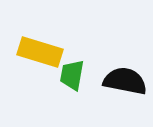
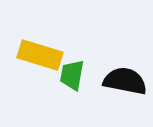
yellow rectangle: moved 3 px down
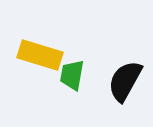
black semicircle: rotated 72 degrees counterclockwise
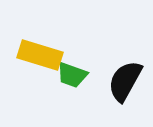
green trapezoid: rotated 80 degrees counterclockwise
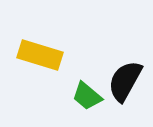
green trapezoid: moved 15 px right, 21 px down; rotated 20 degrees clockwise
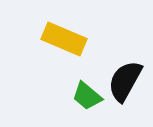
yellow rectangle: moved 24 px right, 16 px up; rotated 6 degrees clockwise
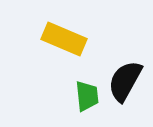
green trapezoid: rotated 136 degrees counterclockwise
